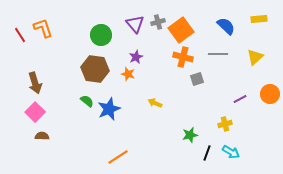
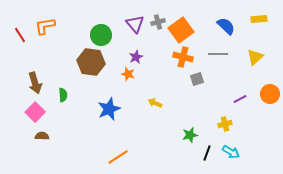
orange L-shape: moved 2 px right, 2 px up; rotated 80 degrees counterclockwise
brown hexagon: moved 4 px left, 7 px up
green semicircle: moved 24 px left, 6 px up; rotated 48 degrees clockwise
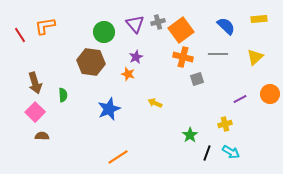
green circle: moved 3 px right, 3 px up
green star: rotated 21 degrees counterclockwise
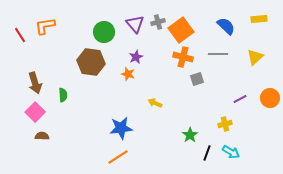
orange circle: moved 4 px down
blue star: moved 12 px right, 19 px down; rotated 15 degrees clockwise
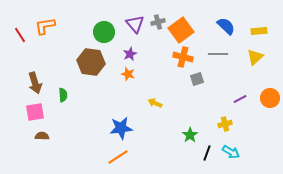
yellow rectangle: moved 12 px down
purple star: moved 6 px left, 3 px up
pink square: rotated 36 degrees clockwise
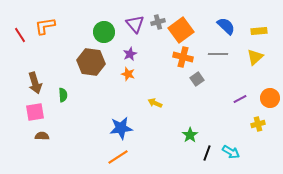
gray square: rotated 16 degrees counterclockwise
yellow cross: moved 33 px right
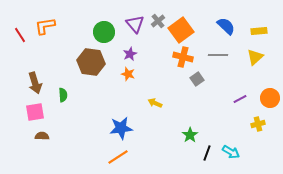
gray cross: moved 1 px up; rotated 24 degrees counterclockwise
gray line: moved 1 px down
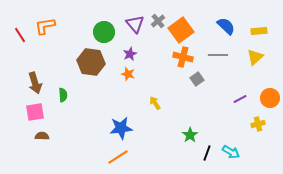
yellow arrow: rotated 32 degrees clockwise
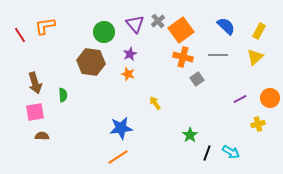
yellow rectangle: rotated 56 degrees counterclockwise
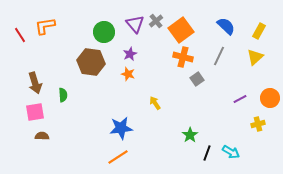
gray cross: moved 2 px left
gray line: moved 1 px right, 1 px down; rotated 66 degrees counterclockwise
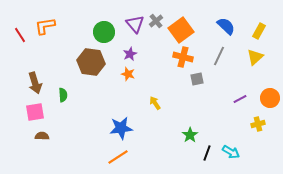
gray square: rotated 24 degrees clockwise
